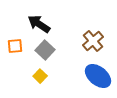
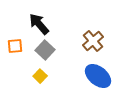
black arrow: rotated 15 degrees clockwise
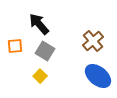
gray square: moved 1 px down; rotated 12 degrees counterclockwise
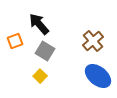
orange square: moved 5 px up; rotated 14 degrees counterclockwise
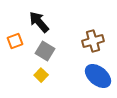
black arrow: moved 2 px up
brown cross: rotated 25 degrees clockwise
yellow square: moved 1 px right, 1 px up
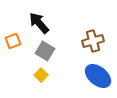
black arrow: moved 1 px down
orange square: moved 2 px left
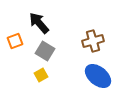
orange square: moved 2 px right
yellow square: rotated 16 degrees clockwise
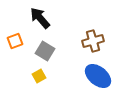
black arrow: moved 1 px right, 5 px up
yellow square: moved 2 px left, 1 px down
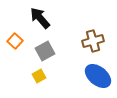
orange square: rotated 28 degrees counterclockwise
gray square: rotated 30 degrees clockwise
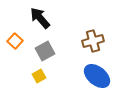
blue ellipse: moved 1 px left
